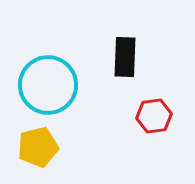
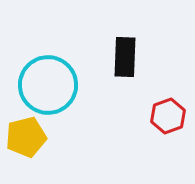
red hexagon: moved 14 px right; rotated 12 degrees counterclockwise
yellow pentagon: moved 12 px left, 10 px up
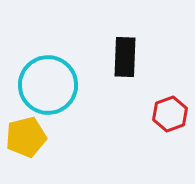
red hexagon: moved 2 px right, 2 px up
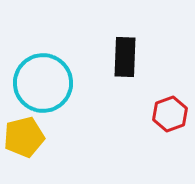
cyan circle: moved 5 px left, 2 px up
yellow pentagon: moved 2 px left
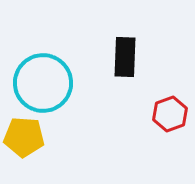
yellow pentagon: rotated 18 degrees clockwise
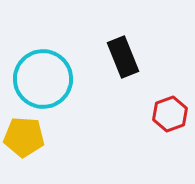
black rectangle: moved 2 px left; rotated 24 degrees counterclockwise
cyan circle: moved 4 px up
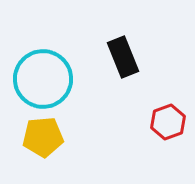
red hexagon: moved 2 px left, 8 px down
yellow pentagon: moved 19 px right; rotated 9 degrees counterclockwise
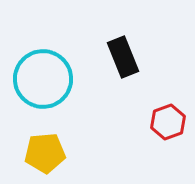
yellow pentagon: moved 2 px right, 16 px down
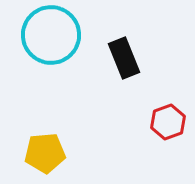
black rectangle: moved 1 px right, 1 px down
cyan circle: moved 8 px right, 44 px up
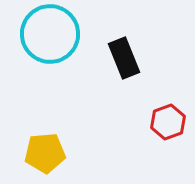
cyan circle: moved 1 px left, 1 px up
